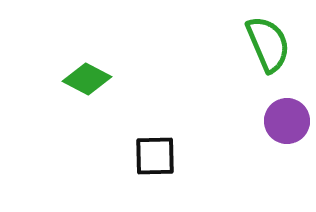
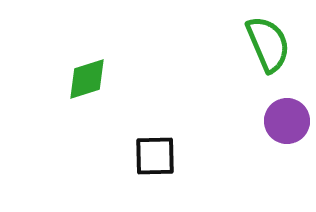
green diamond: rotated 45 degrees counterclockwise
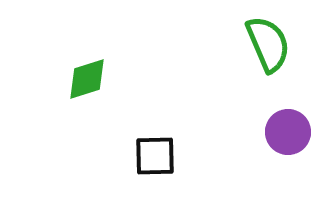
purple circle: moved 1 px right, 11 px down
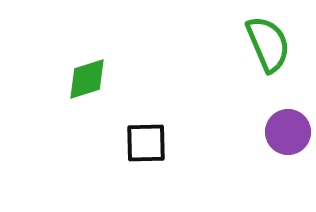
black square: moved 9 px left, 13 px up
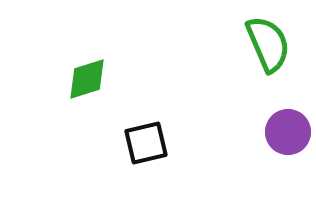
black square: rotated 12 degrees counterclockwise
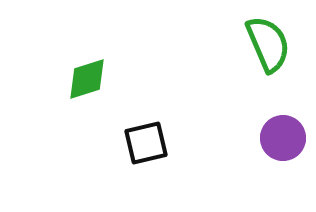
purple circle: moved 5 px left, 6 px down
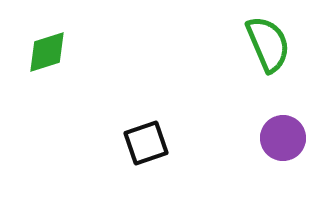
green diamond: moved 40 px left, 27 px up
black square: rotated 6 degrees counterclockwise
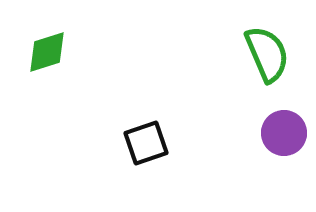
green semicircle: moved 1 px left, 10 px down
purple circle: moved 1 px right, 5 px up
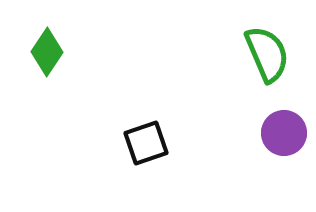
green diamond: rotated 39 degrees counterclockwise
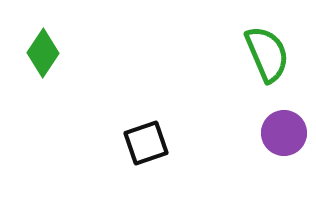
green diamond: moved 4 px left, 1 px down
